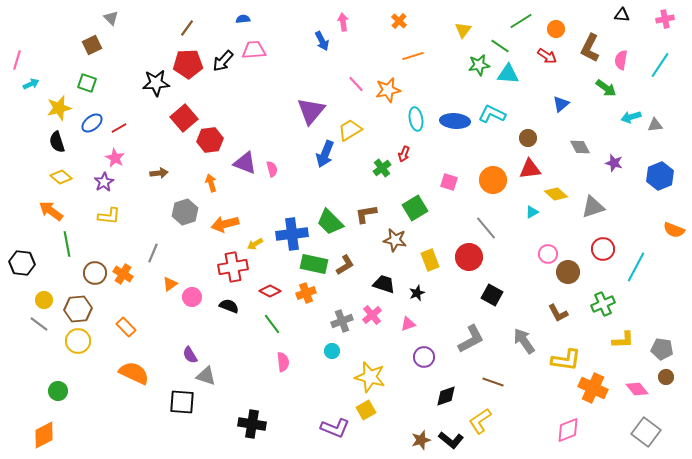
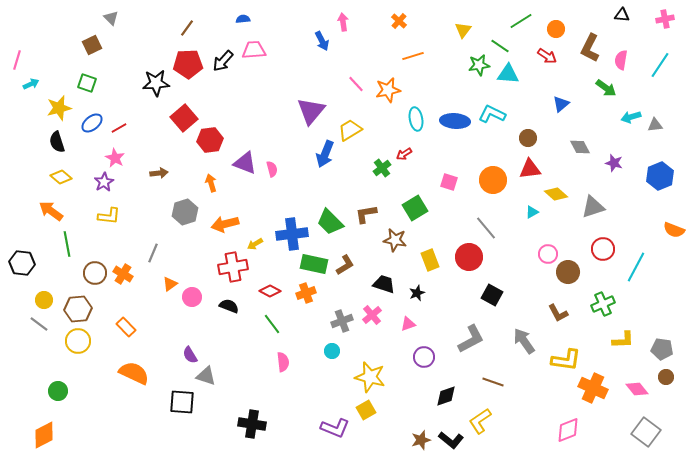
red arrow at (404, 154): rotated 35 degrees clockwise
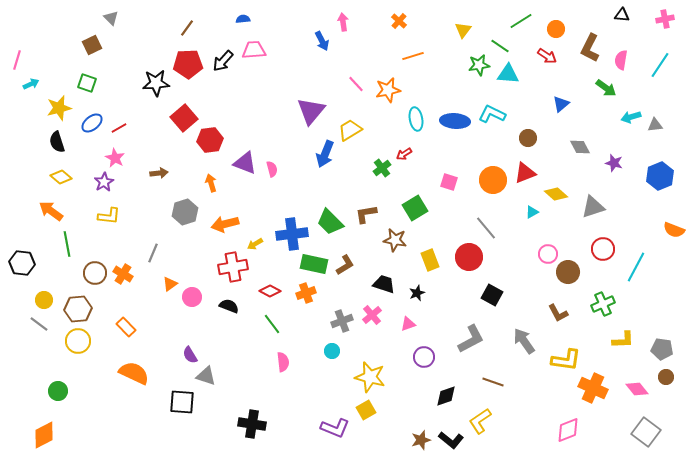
red triangle at (530, 169): moved 5 px left, 4 px down; rotated 15 degrees counterclockwise
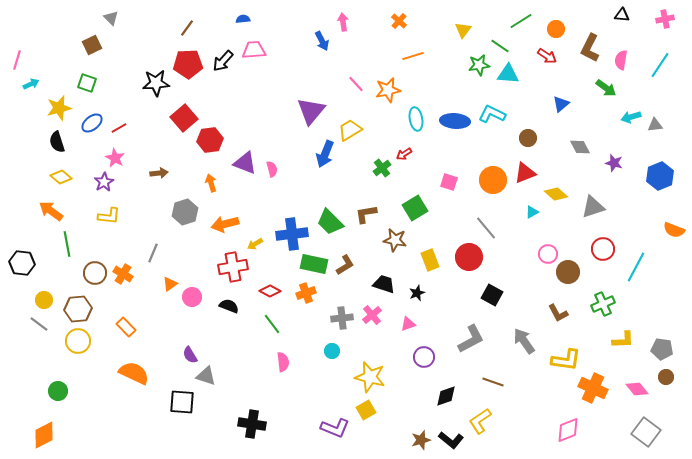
gray cross at (342, 321): moved 3 px up; rotated 15 degrees clockwise
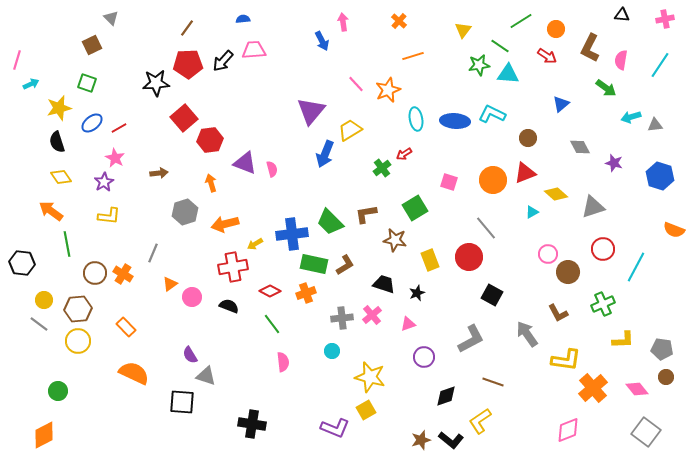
orange star at (388, 90): rotated 10 degrees counterclockwise
blue hexagon at (660, 176): rotated 20 degrees counterclockwise
yellow diamond at (61, 177): rotated 15 degrees clockwise
gray arrow at (524, 341): moved 3 px right, 7 px up
orange cross at (593, 388): rotated 24 degrees clockwise
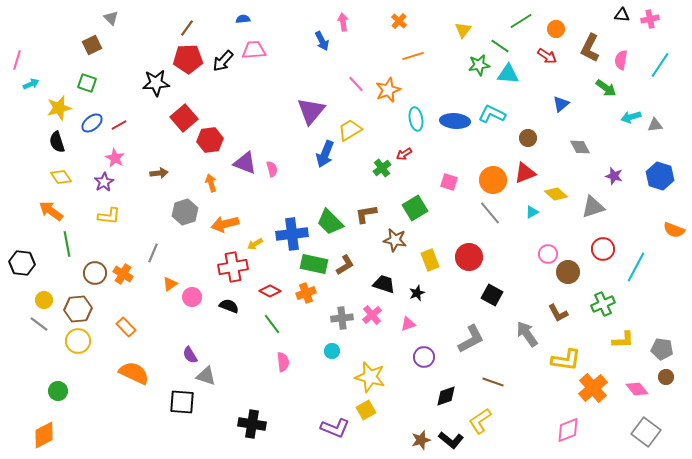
pink cross at (665, 19): moved 15 px left
red pentagon at (188, 64): moved 5 px up
red line at (119, 128): moved 3 px up
purple star at (614, 163): moved 13 px down
gray line at (486, 228): moved 4 px right, 15 px up
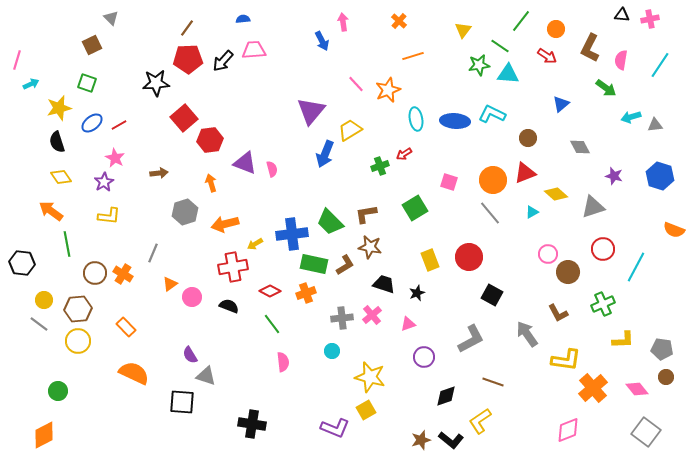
green line at (521, 21): rotated 20 degrees counterclockwise
green cross at (382, 168): moved 2 px left, 2 px up; rotated 18 degrees clockwise
brown star at (395, 240): moved 25 px left, 7 px down
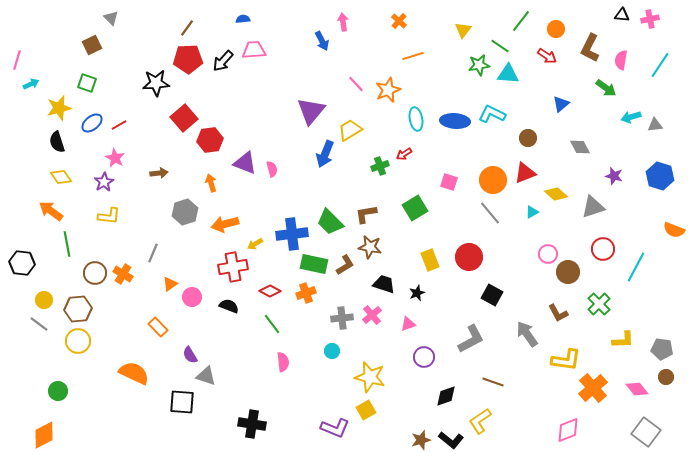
green cross at (603, 304): moved 4 px left; rotated 20 degrees counterclockwise
orange rectangle at (126, 327): moved 32 px right
